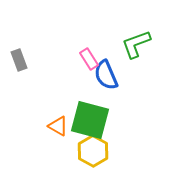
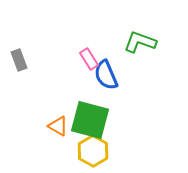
green L-shape: moved 4 px right, 2 px up; rotated 40 degrees clockwise
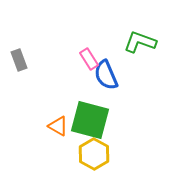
yellow hexagon: moved 1 px right, 3 px down
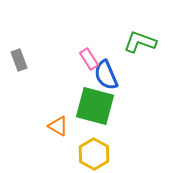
green square: moved 5 px right, 14 px up
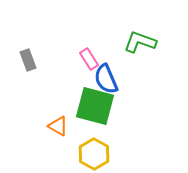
gray rectangle: moved 9 px right
blue semicircle: moved 4 px down
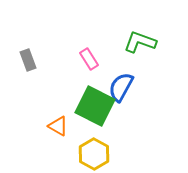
blue semicircle: moved 15 px right, 8 px down; rotated 52 degrees clockwise
green square: rotated 12 degrees clockwise
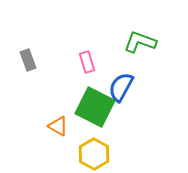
pink rectangle: moved 2 px left, 3 px down; rotated 15 degrees clockwise
green square: moved 1 px down
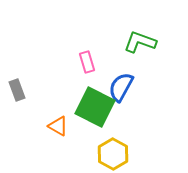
gray rectangle: moved 11 px left, 30 px down
yellow hexagon: moved 19 px right
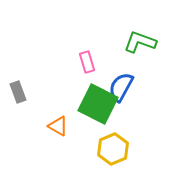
gray rectangle: moved 1 px right, 2 px down
green square: moved 3 px right, 3 px up
yellow hexagon: moved 5 px up; rotated 8 degrees clockwise
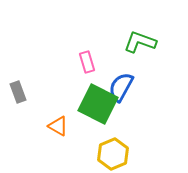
yellow hexagon: moved 5 px down
